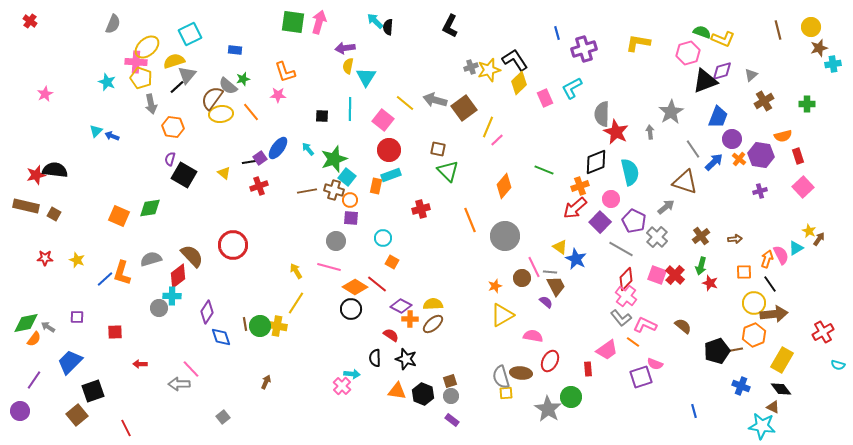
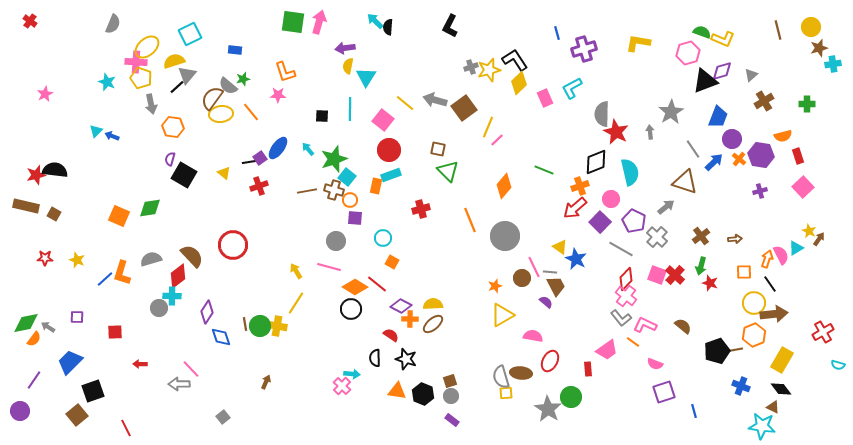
purple square at (351, 218): moved 4 px right
purple square at (641, 377): moved 23 px right, 15 px down
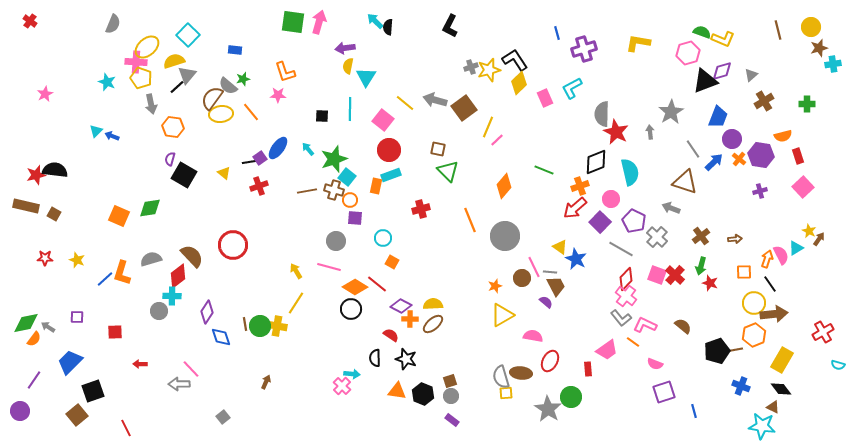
cyan square at (190, 34): moved 2 px left, 1 px down; rotated 20 degrees counterclockwise
gray arrow at (666, 207): moved 5 px right, 1 px down; rotated 120 degrees counterclockwise
gray circle at (159, 308): moved 3 px down
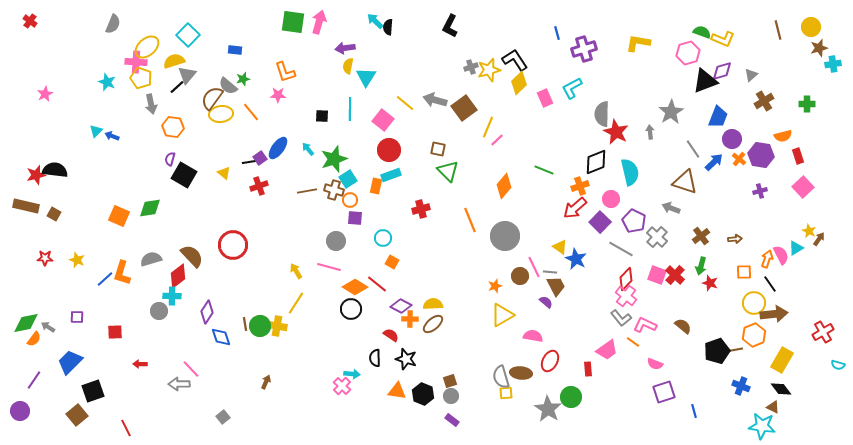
cyan square at (347, 177): moved 1 px right, 2 px down; rotated 18 degrees clockwise
brown circle at (522, 278): moved 2 px left, 2 px up
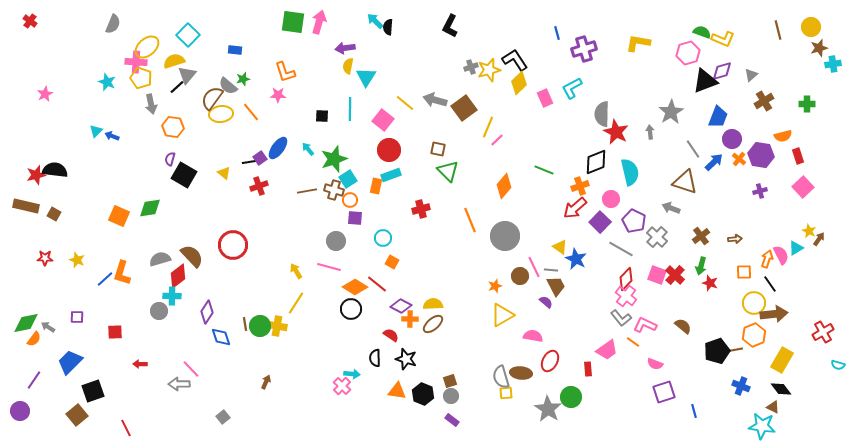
gray semicircle at (151, 259): moved 9 px right
gray line at (550, 272): moved 1 px right, 2 px up
